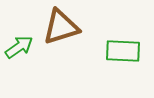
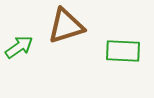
brown triangle: moved 5 px right, 1 px up
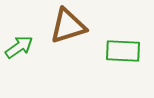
brown triangle: moved 2 px right
